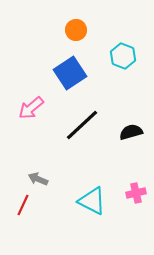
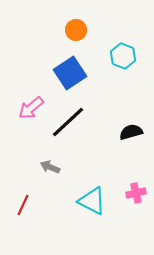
black line: moved 14 px left, 3 px up
gray arrow: moved 12 px right, 12 px up
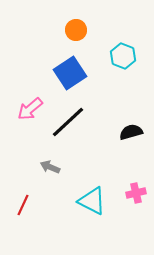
pink arrow: moved 1 px left, 1 px down
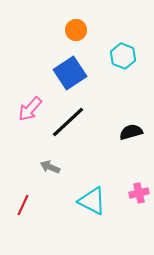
pink arrow: rotated 8 degrees counterclockwise
pink cross: moved 3 px right
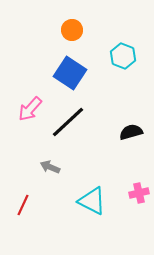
orange circle: moved 4 px left
blue square: rotated 24 degrees counterclockwise
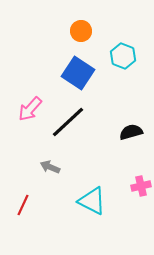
orange circle: moved 9 px right, 1 px down
blue square: moved 8 px right
pink cross: moved 2 px right, 7 px up
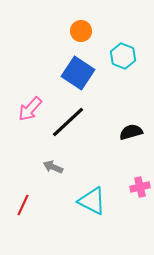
gray arrow: moved 3 px right
pink cross: moved 1 px left, 1 px down
